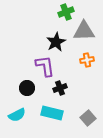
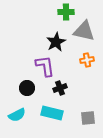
green cross: rotated 21 degrees clockwise
gray triangle: rotated 15 degrees clockwise
gray square: rotated 35 degrees clockwise
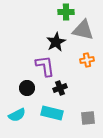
gray triangle: moved 1 px left, 1 px up
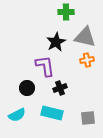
gray triangle: moved 2 px right, 7 px down
